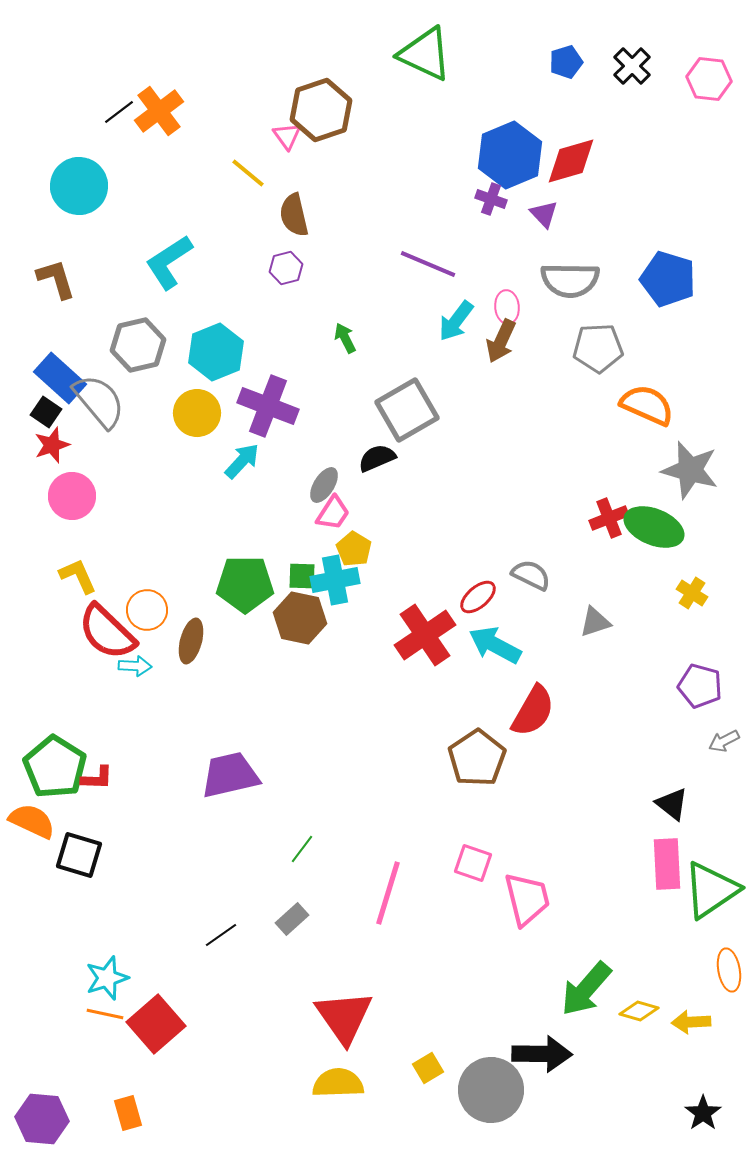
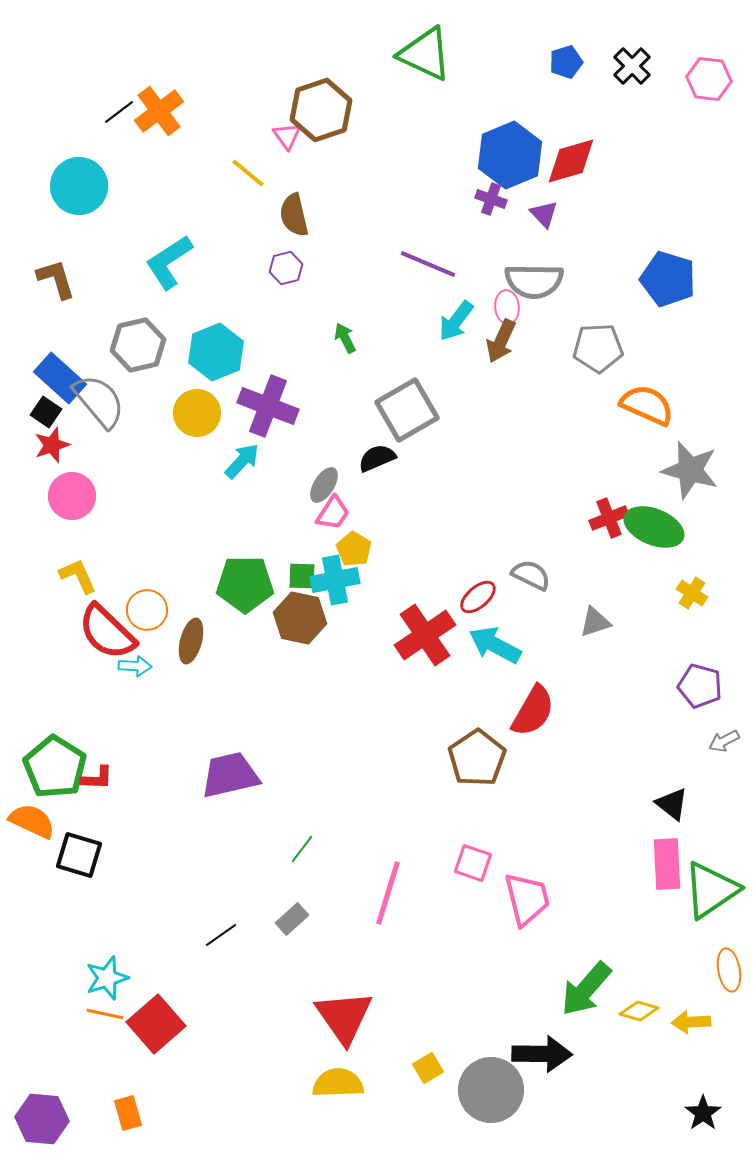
gray semicircle at (570, 280): moved 36 px left, 1 px down
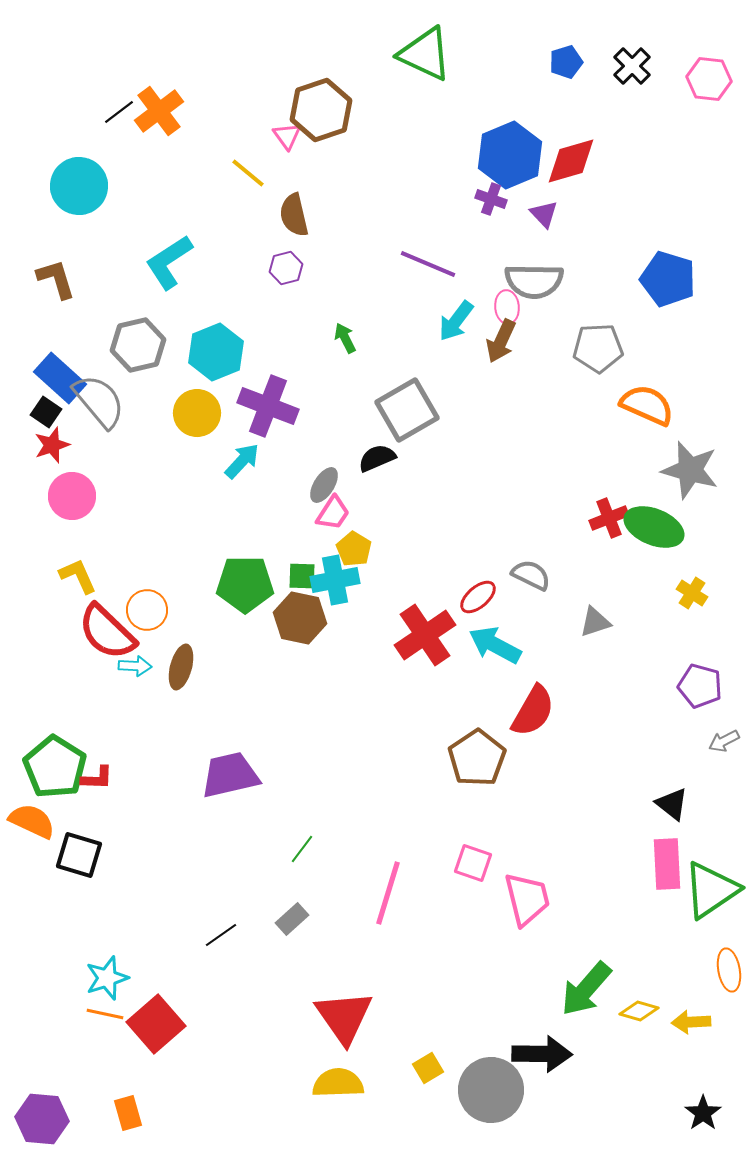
brown ellipse at (191, 641): moved 10 px left, 26 px down
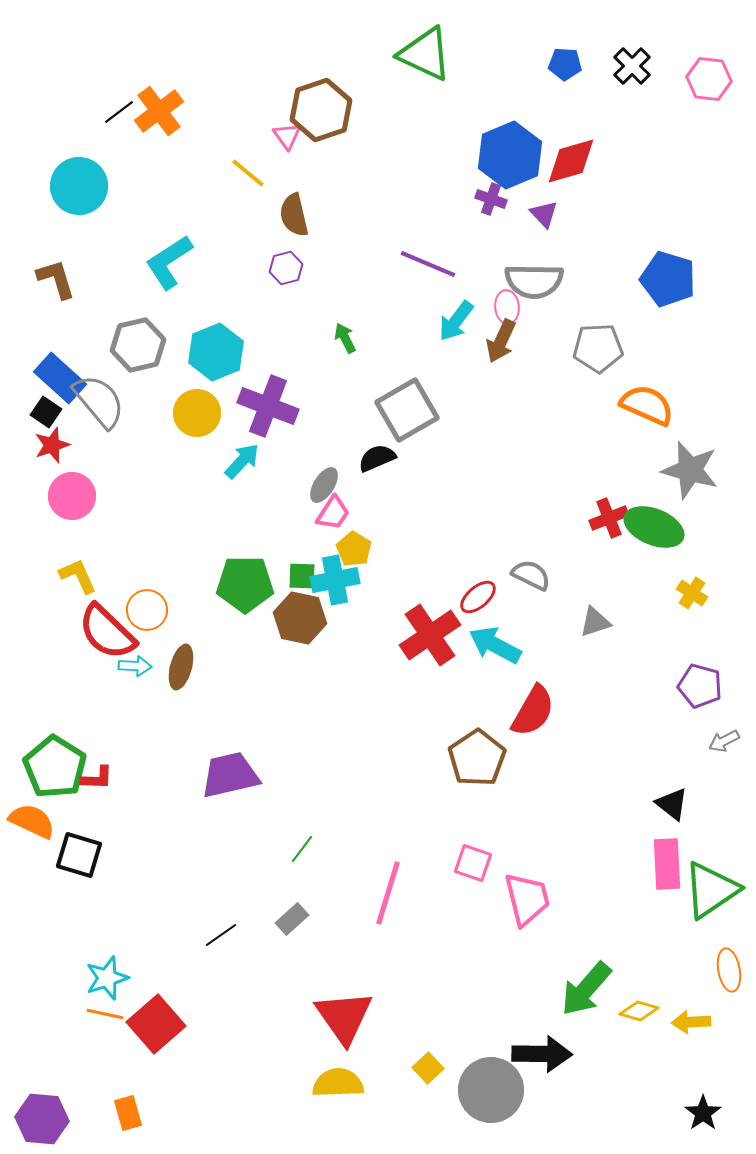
blue pentagon at (566, 62): moved 1 px left, 2 px down; rotated 20 degrees clockwise
red cross at (425, 635): moved 5 px right
yellow square at (428, 1068): rotated 12 degrees counterclockwise
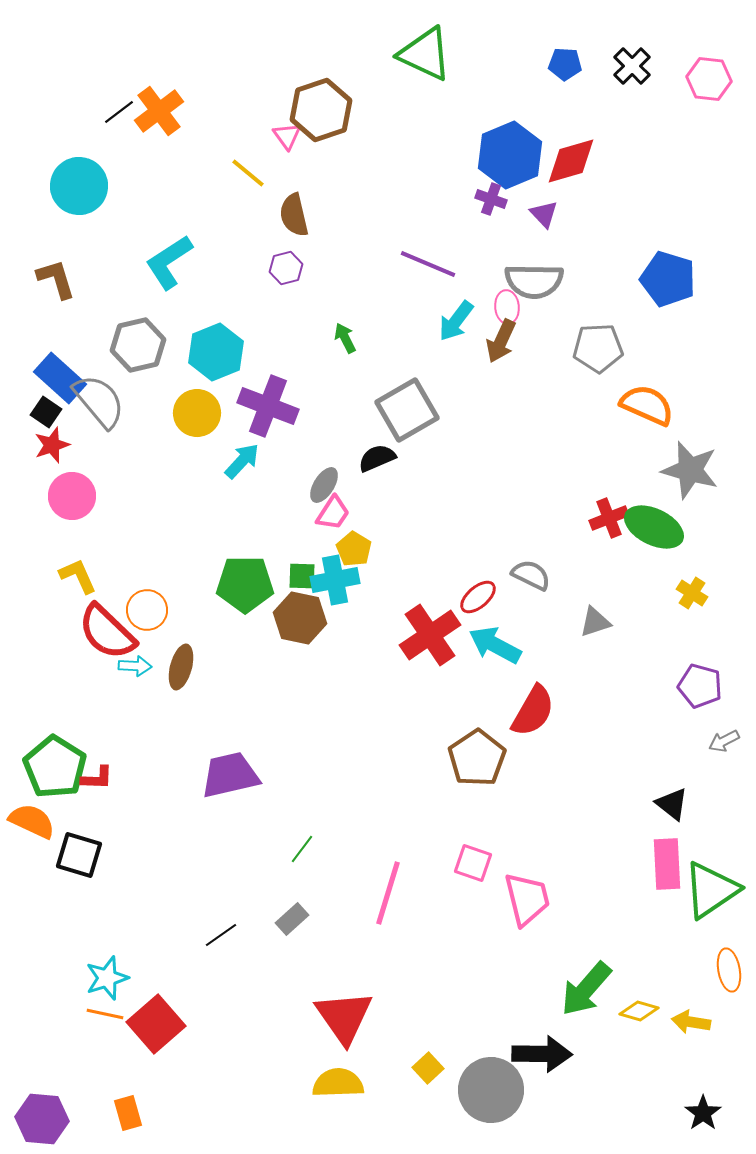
green ellipse at (654, 527): rotated 4 degrees clockwise
yellow arrow at (691, 1022): rotated 12 degrees clockwise
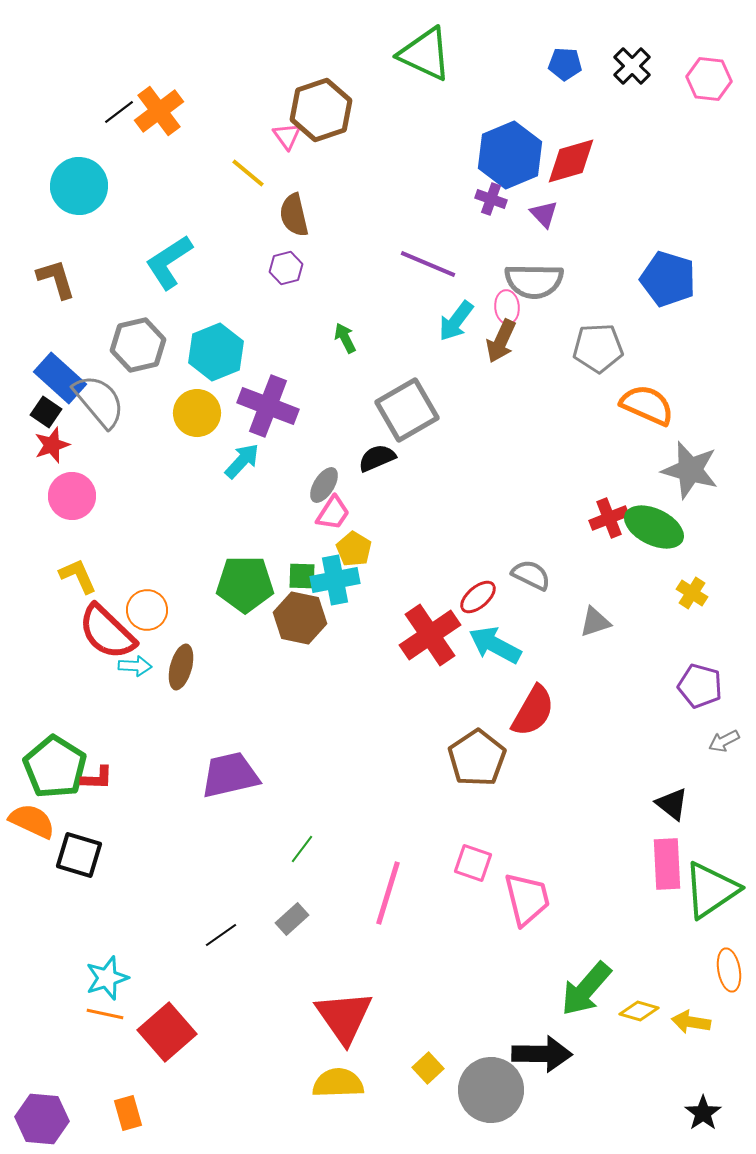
red square at (156, 1024): moved 11 px right, 8 px down
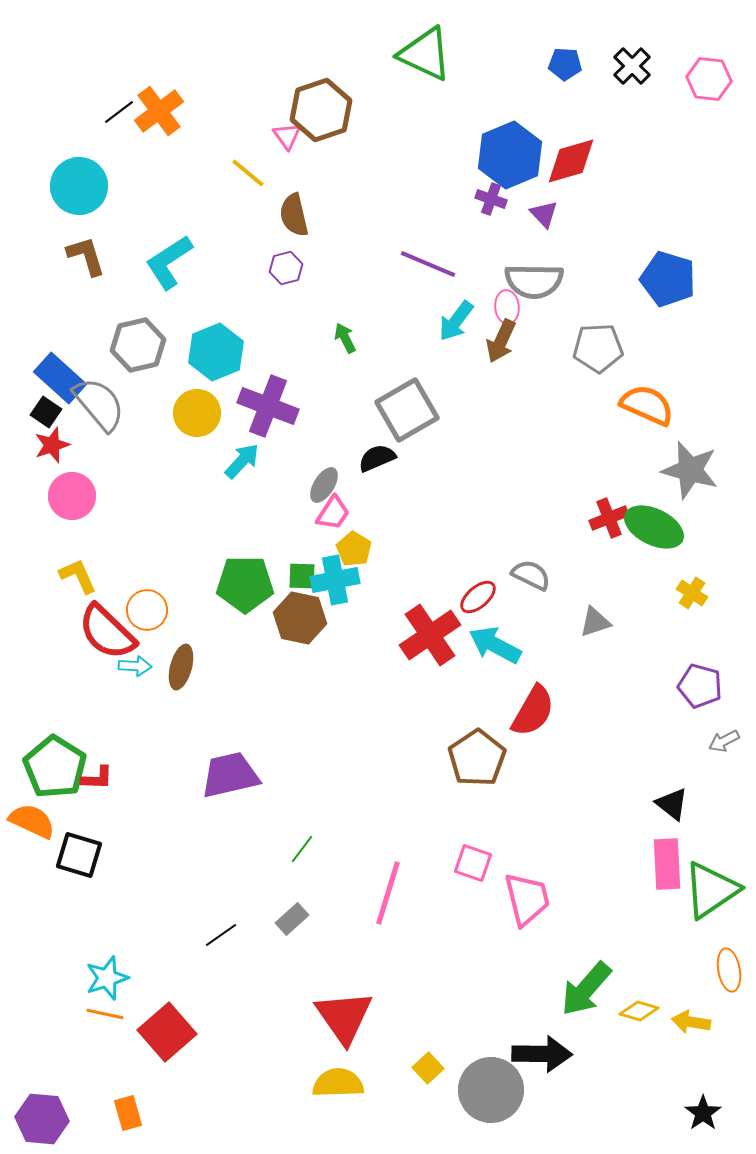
brown L-shape at (56, 279): moved 30 px right, 23 px up
gray semicircle at (99, 401): moved 3 px down
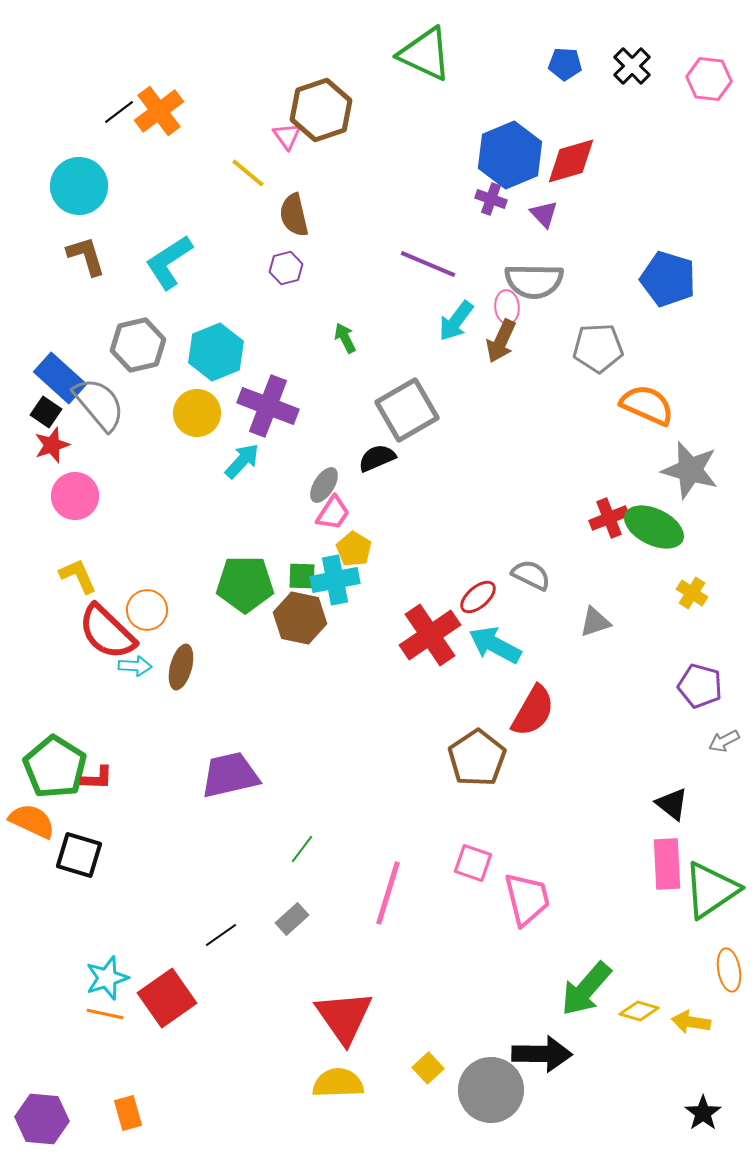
pink circle at (72, 496): moved 3 px right
red square at (167, 1032): moved 34 px up; rotated 6 degrees clockwise
